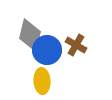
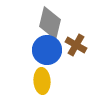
gray diamond: moved 20 px right, 12 px up
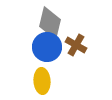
blue circle: moved 3 px up
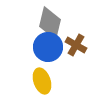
blue circle: moved 1 px right
yellow ellipse: rotated 15 degrees counterclockwise
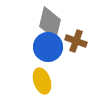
brown cross: moved 4 px up; rotated 10 degrees counterclockwise
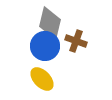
blue circle: moved 3 px left, 1 px up
yellow ellipse: moved 2 px up; rotated 25 degrees counterclockwise
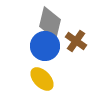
brown cross: rotated 15 degrees clockwise
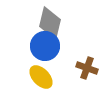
brown cross: moved 11 px right, 27 px down; rotated 15 degrees counterclockwise
yellow ellipse: moved 1 px left, 2 px up
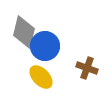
gray diamond: moved 26 px left, 9 px down
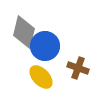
brown cross: moved 9 px left
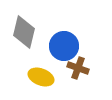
blue circle: moved 19 px right
yellow ellipse: rotated 25 degrees counterclockwise
